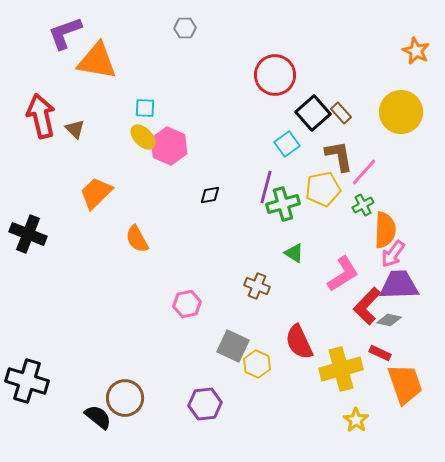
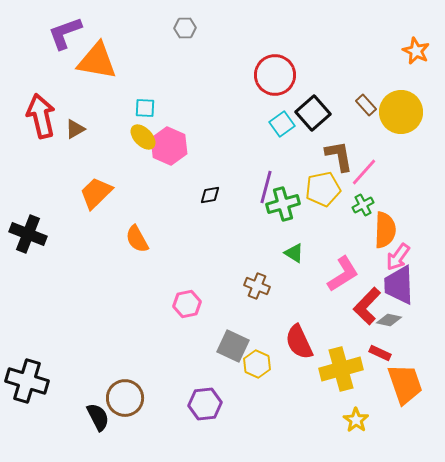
brown rectangle at (341, 113): moved 25 px right, 8 px up
brown triangle at (75, 129): rotated 45 degrees clockwise
cyan square at (287, 144): moved 5 px left, 20 px up
pink arrow at (393, 254): moved 5 px right, 3 px down
purple trapezoid at (399, 285): rotated 90 degrees counterclockwise
black semicircle at (98, 417): rotated 24 degrees clockwise
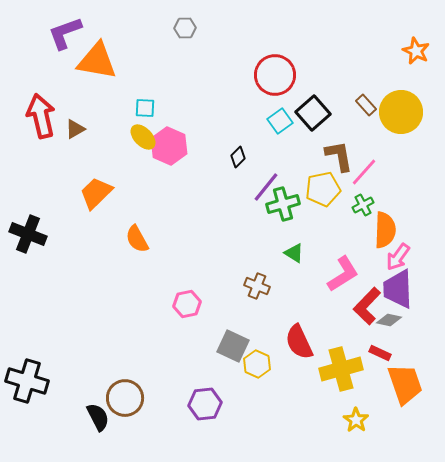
cyan square at (282, 124): moved 2 px left, 3 px up
purple line at (266, 187): rotated 24 degrees clockwise
black diamond at (210, 195): moved 28 px right, 38 px up; rotated 35 degrees counterclockwise
purple trapezoid at (399, 285): moved 1 px left, 4 px down
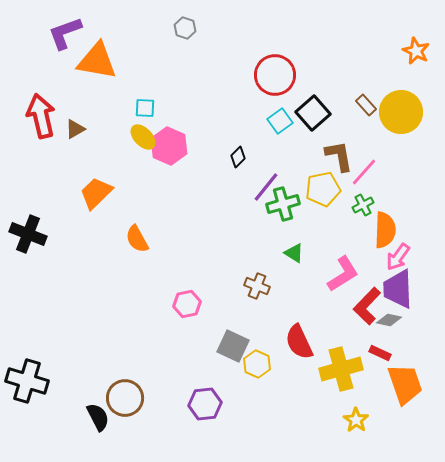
gray hexagon at (185, 28): rotated 20 degrees clockwise
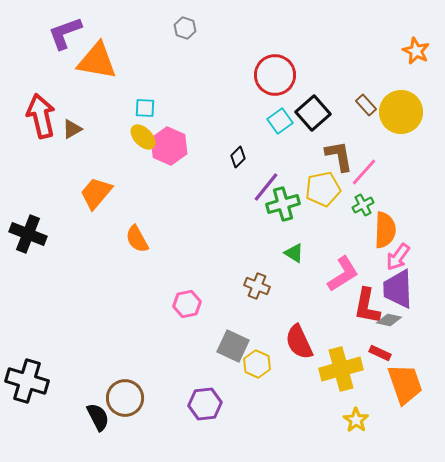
brown triangle at (75, 129): moved 3 px left
orange trapezoid at (96, 193): rotated 6 degrees counterclockwise
red L-shape at (367, 306): rotated 33 degrees counterclockwise
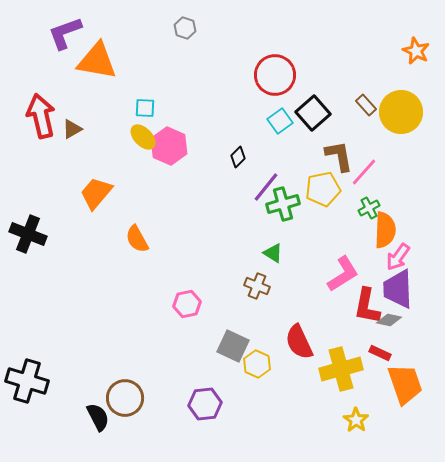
green cross at (363, 205): moved 6 px right, 3 px down
green triangle at (294, 253): moved 21 px left
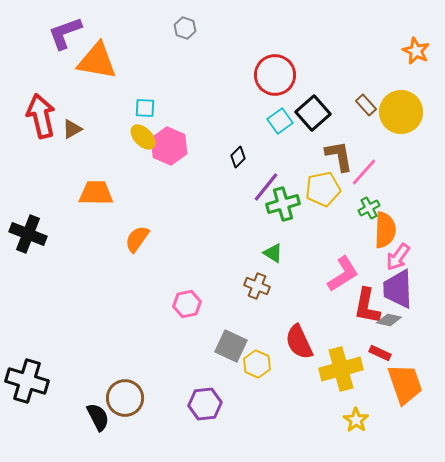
orange trapezoid at (96, 193): rotated 51 degrees clockwise
orange semicircle at (137, 239): rotated 64 degrees clockwise
gray square at (233, 346): moved 2 px left
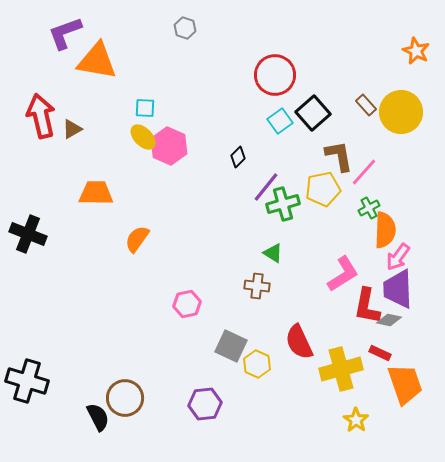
brown cross at (257, 286): rotated 15 degrees counterclockwise
